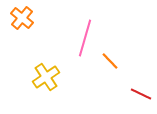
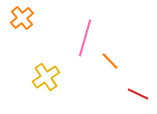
orange cross: rotated 10 degrees clockwise
red line: moved 3 px left
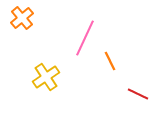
pink line: rotated 9 degrees clockwise
orange line: rotated 18 degrees clockwise
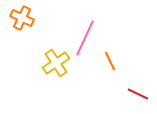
orange cross: rotated 25 degrees counterclockwise
yellow cross: moved 10 px right, 14 px up
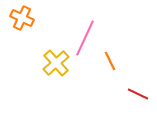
yellow cross: rotated 8 degrees counterclockwise
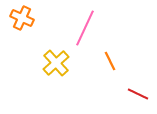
pink line: moved 10 px up
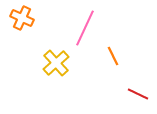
orange line: moved 3 px right, 5 px up
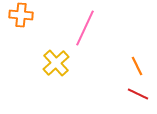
orange cross: moved 1 px left, 3 px up; rotated 20 degrees counterclockwise
orange line: moved 24 px right, 10 px down
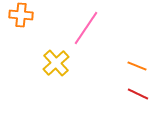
pink line: moved 1 px right; rotated 9 degrees clockwise
orange line: rotated 42 degrees counterclockwise
